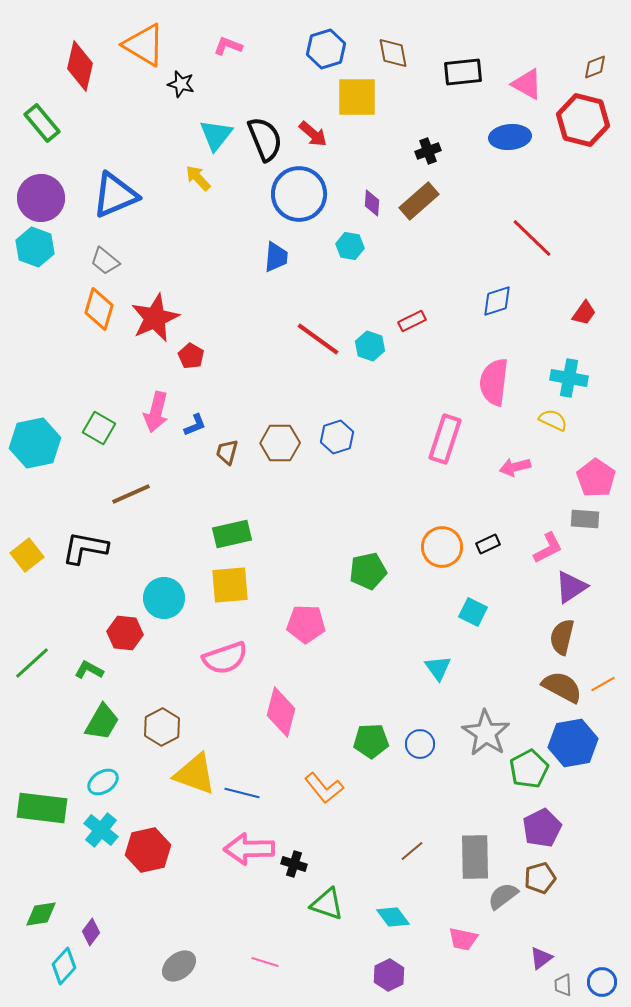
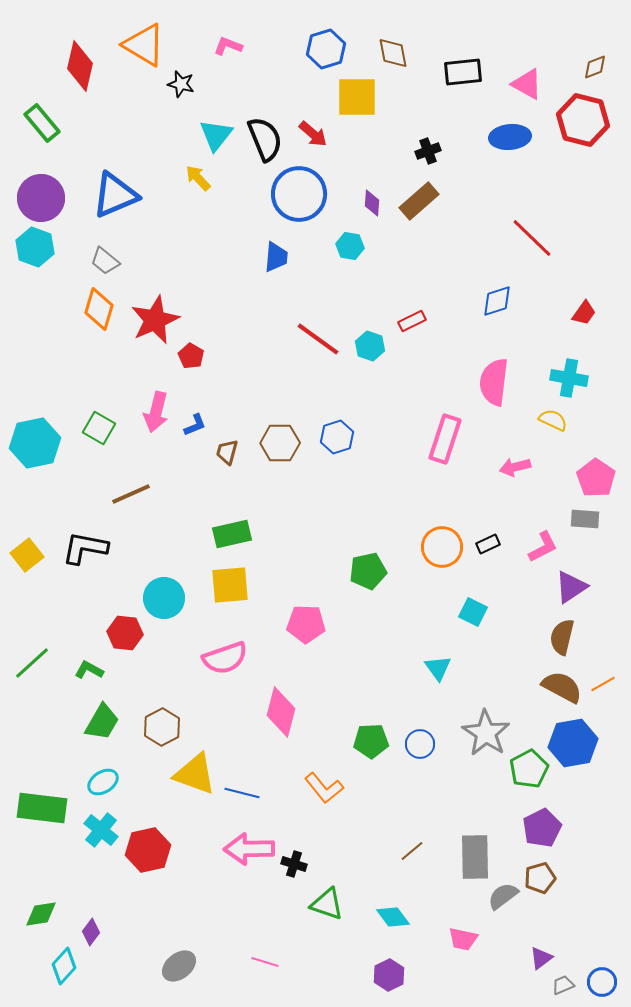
red star at (155, 318): moved 2 px down
pink L-shape at (548, 548): moved 5 px left, 1 px up
gray trapezoid at (563, 985): rotated 70 degrees clockwise
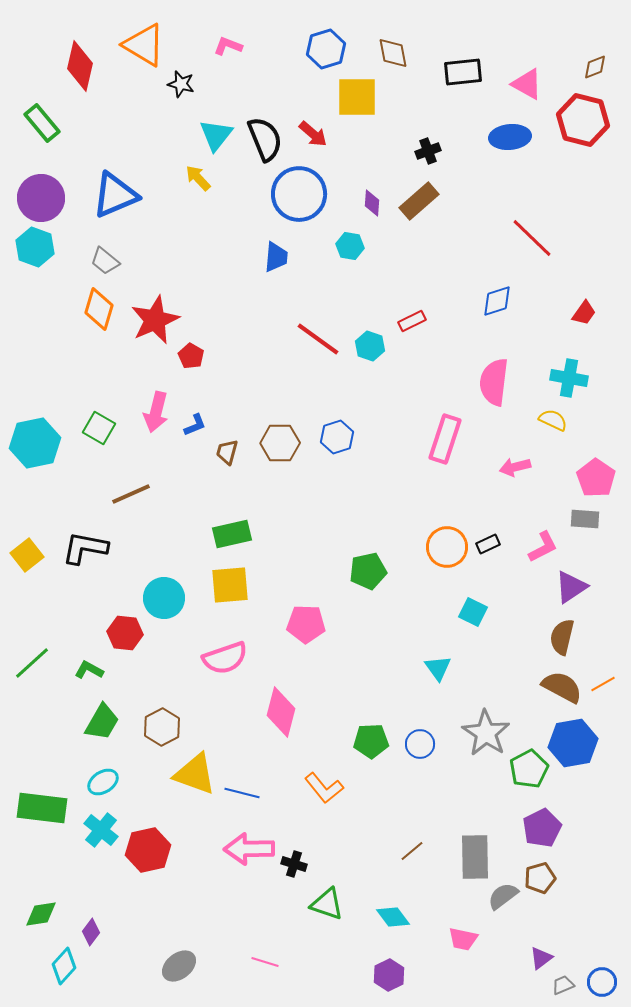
orange circle at (442, 547): moved 5 px right
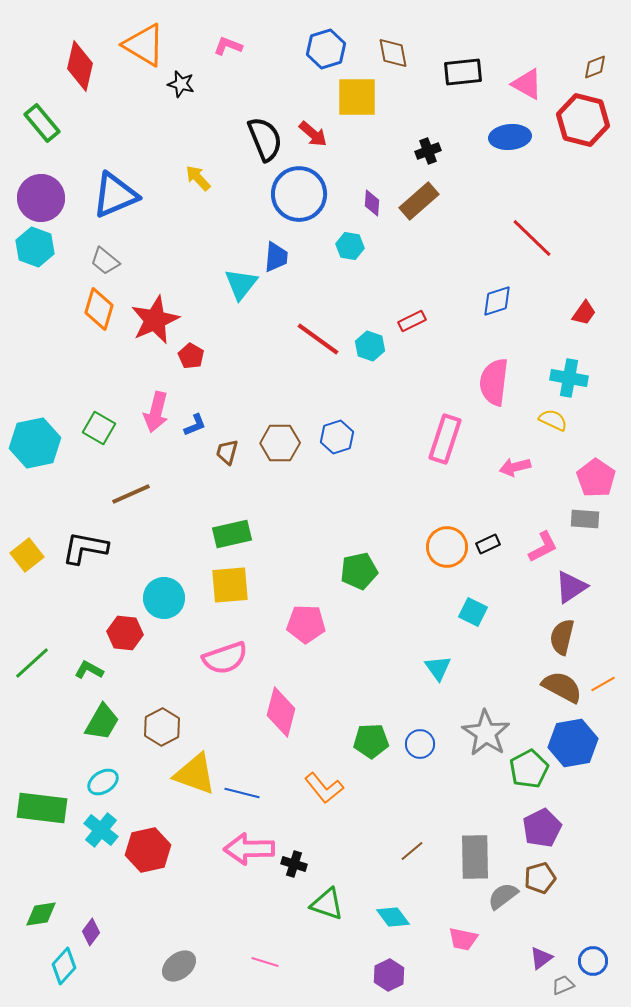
cyan triangle at (216, 135): moved 25 px right, 149 px down
green pentagon at (368, 571): moved 9 px left
blue circle at (602, 982): moved 9 px left, 21 px up
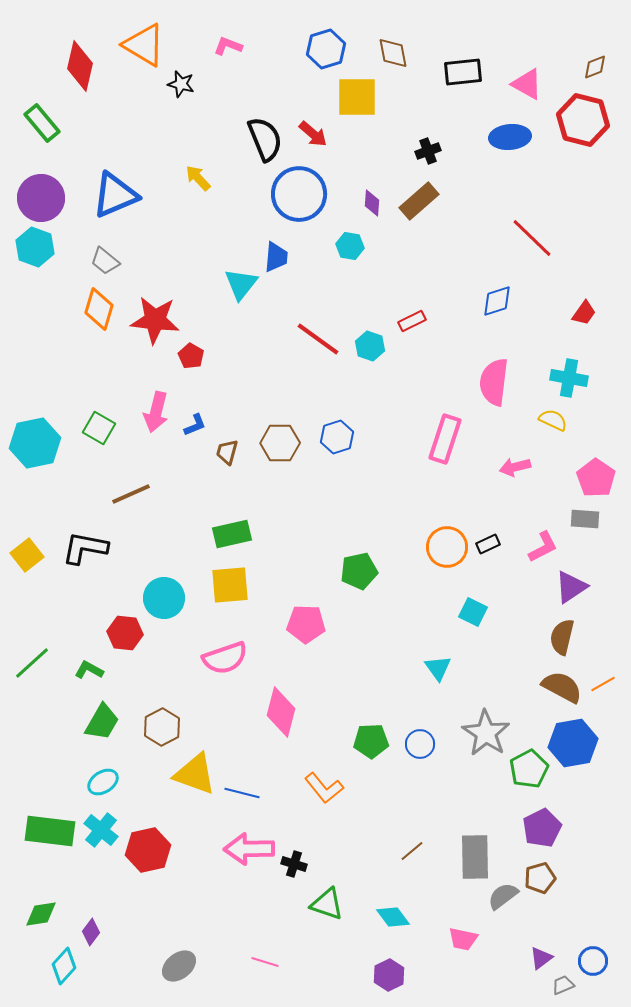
red star at (155, 320): rotated 30 degrees clockwise
green rectangle at (42, 808): moved 8 px right, 23 px down
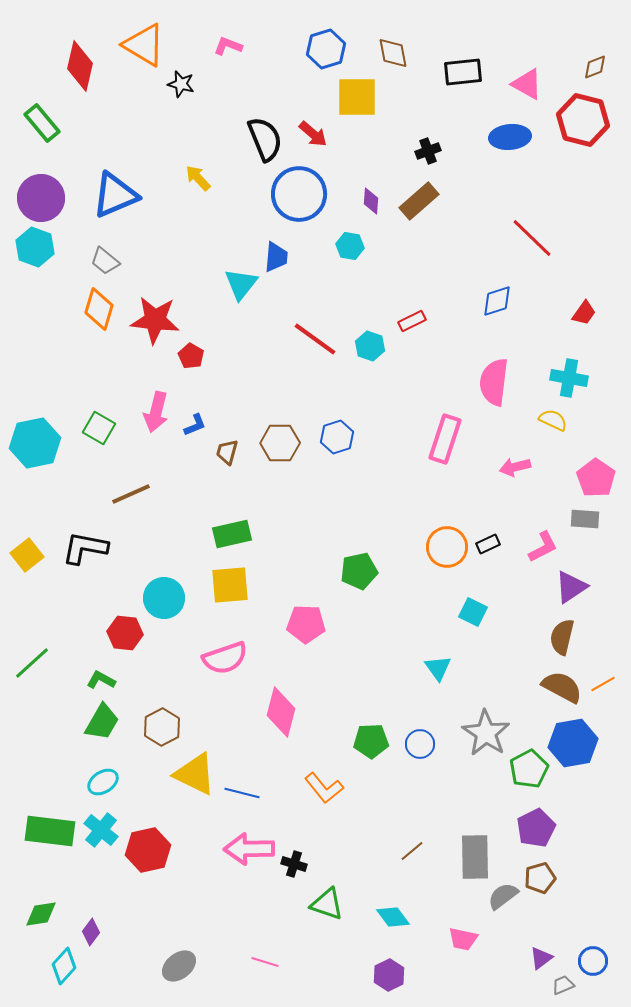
purple diamond at (372, 203): moved 1 px left, 2 px up
red line at (318, 339): moved 3 px left
green L-shape at (89, 670): moved 12 px right, 10 px down
yellow triangle at (195, 774): rotated 6 degrees clockwise
purple pentagon at (542, 828): moved 6 px left
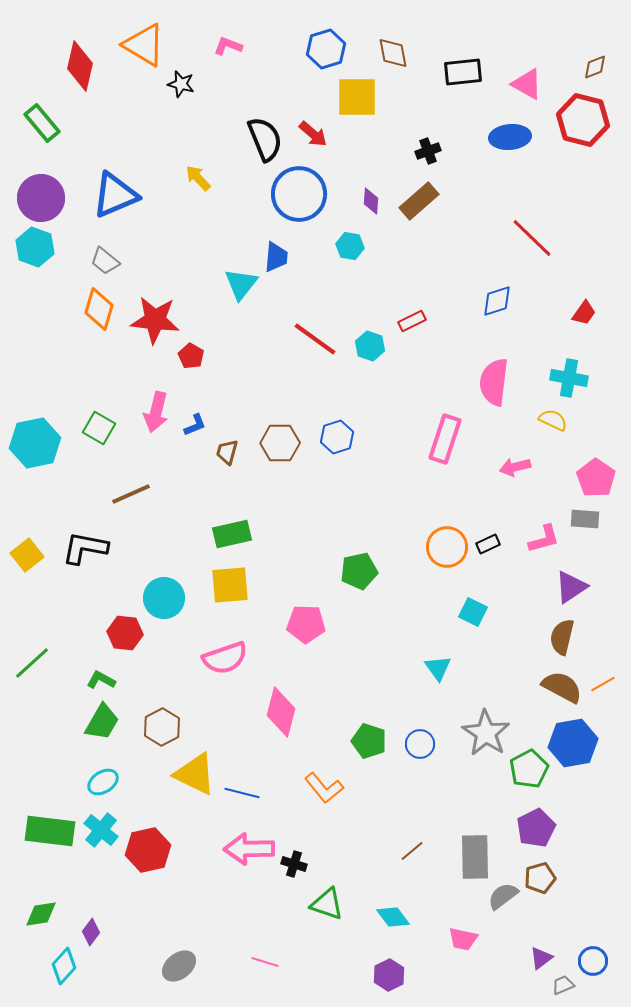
pink L-shape at (543, 547): moved 1 px right, 8 px up; rotated 12 degrees clockwise
green pentagon at (371, 741): moved 2 px left; rotated 20 degrees clockwise
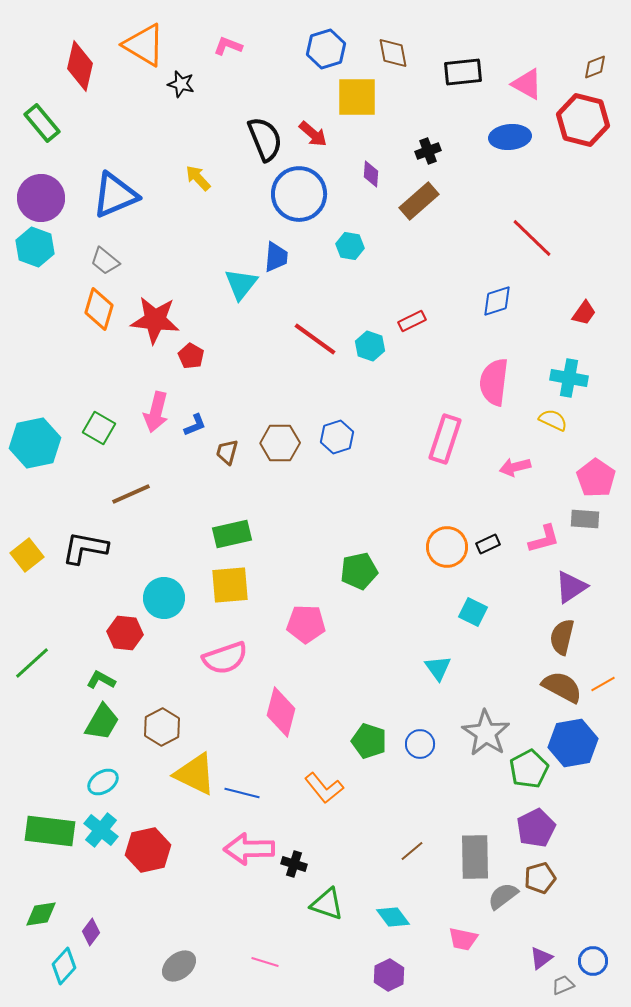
purple diamond at (371, 201): moved 27 px up
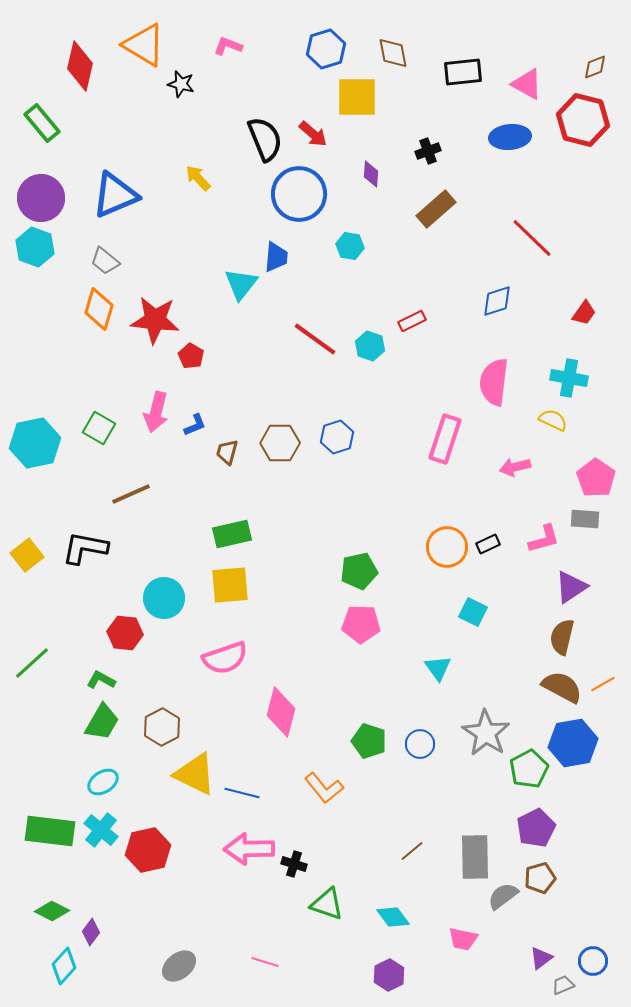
brown rectangle at (419, 201): moved 17 px right, 8 px down
pink pentagon at (306, 624): moved 55 px right
green diamond at (41, 914): moved 11 px right, 3 px up; rotated 36 degrees clockwise
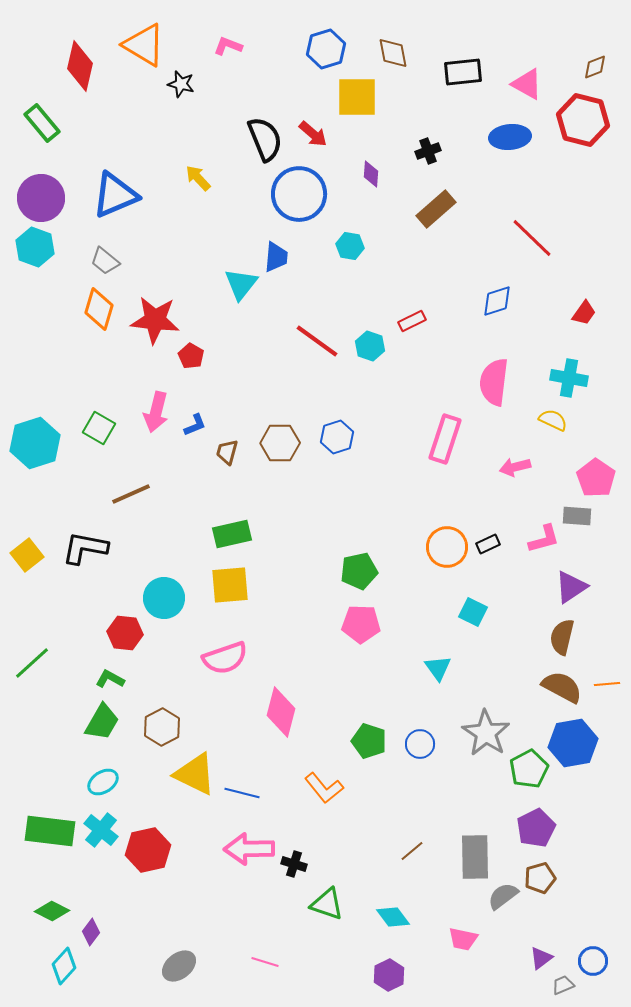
red line at (315, 339): moved 2 px right, 2 px down
cyan hexagon at (35, 443): rotated 6 degrees counterclockwise
gray rectangle at (585, 519): moved 8 px left, 3 px up
green L-shape at (101, 680): moved 9 px right, 1 px up
orange line at (603, 684): moved 4 px right; rotated 25 degrees clockwise
